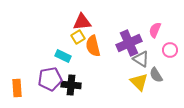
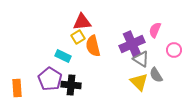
purple cross: moved 3 px right, 1 px down
pink circle: moved 4 px right
purple pentagon: rotated 30 degrees counterclockwise
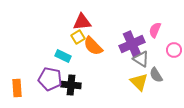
orange semicircle: rotated 30 degrees counterclockwise
purple pentagon: rotated 20 degrees counterclockwise
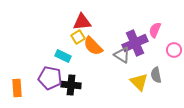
purple cross: moved 3 px right, 1 px up
gray triangle: moved 19 px left, 4 px up
gray semicircle: rotated 21 degrees clockwise
purple pentagon: moved 1 px up
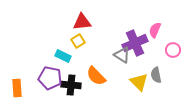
yellow square: moved 4 px down
orange semicircle: moved 3 px right, 30 px down
pink circle: moved 1 px left
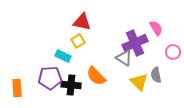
red triangle: rotated 18 degrees clockwise
pink semicircle: moved 1 px right, 2 px up; rotated 126 degrees clockwise
pink circle: moved 2 px down
gray triangle: moved 2 px right, 3 px down
purple pentagon: rotated 15 degrees counterclockwise
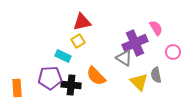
red triangle: rotated 24 degrees counterclockwise
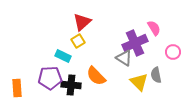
red triangle: rotated 30 degrees counterclockwise
pink semicircle: moved 2 px left
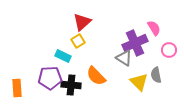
pink circle: moved 4 px left, 2 px up
